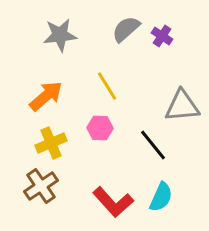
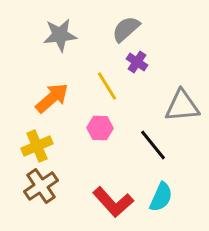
purple cross: moved 25 px left, 26 px down
orange arrow: moved 6 px right, 2 px down
yellow cross: moved 14 px left, 3 px down
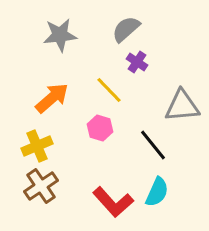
yellow line: moved 2 px right, 4 px down; rotated 12 degrees counterclockwise
pink hexagon: rotated 15 degrees clockwise
cyan semicircle: moved 4 px left, 5 px up
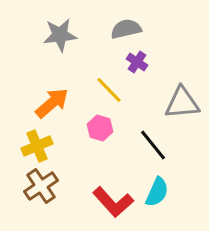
gray semicircle: rotated 28 degrees clockwise
orange arrow: moved 5 px down
gray triangle: moved 3 px up
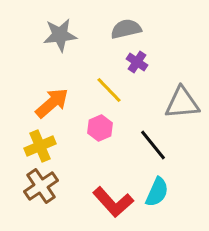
pink hexagon: rotated 20 degrees clockwise
yellow cross: moved 3 px right
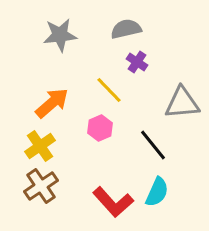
yellow cross: rotated 12 degrees counterclockwise
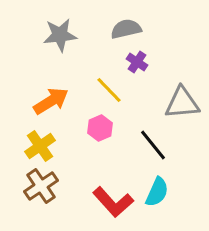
orange arrow: moved 1 px left, 2 px up; rotated 9 degrees clockwise
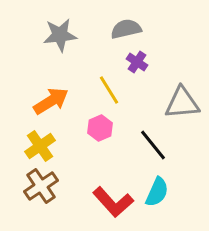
yellow line: rotated 12 degrees clockwise
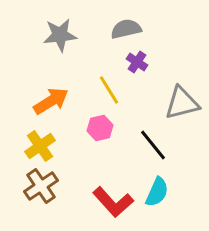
gray triangle: rotated 9 degrees counterclockwise
pink hexagon: rotated 10 degrees clockwise
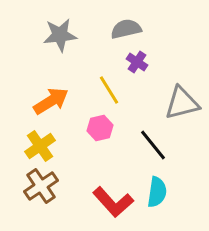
cyan semicircle: rotated 16 degrees counterclockwise
